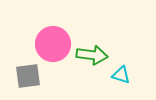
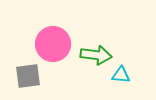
green arrow: moved 4 px right
cyan triangle: rotated 12 degrees counterclockwise
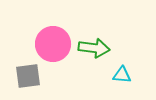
green arrow: moved 2 px left, 7 px up
cyan triangle: moved 1 px right
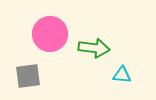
pink circle: moved 3 px left, 10 px up
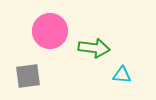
pink circle: moved 3 px up
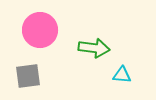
pink circle: moved 10 px left, 1 px up
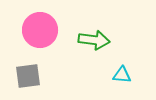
green arrow: moved 8 px up
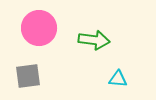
pink circle: moved 1 px left, 2 px up
cyan triangle: moved 4 px left, 4 px down
